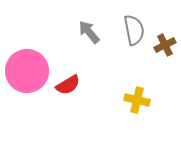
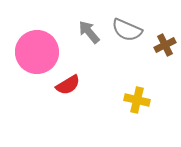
gray semicircle: moved 7 px left; rotated 124 degrees clockwise
pink circle: moved 10 px right, 19 px up
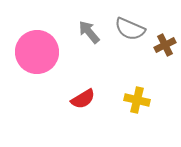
gray semicircle: moved 3 px right, 1 px up
red semicircle: moved 15 px right, 14 px down
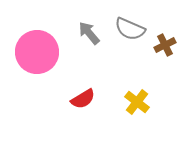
gray arrow: moved 1 px down
yellow cross: moved 2 px down; rotated 25 degrees clockwise
